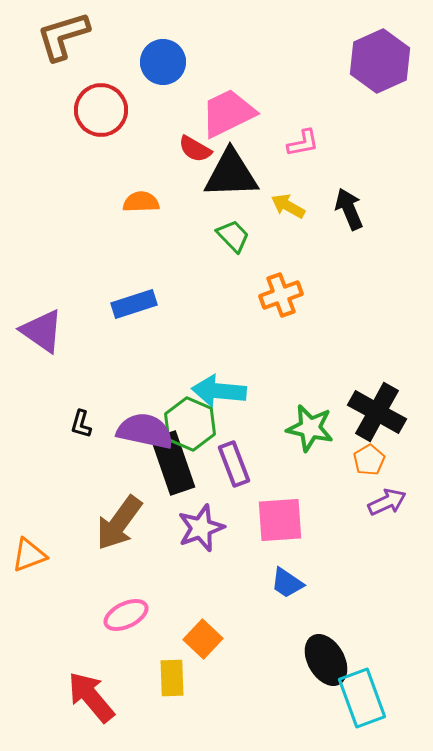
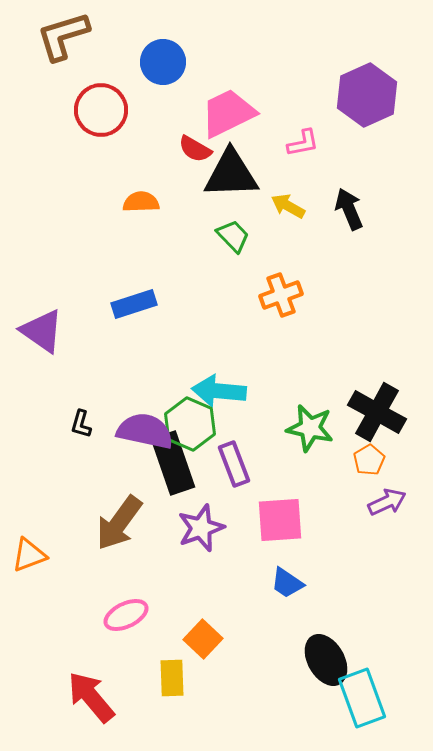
purple hexagon: moved 13 px left, 34 px down
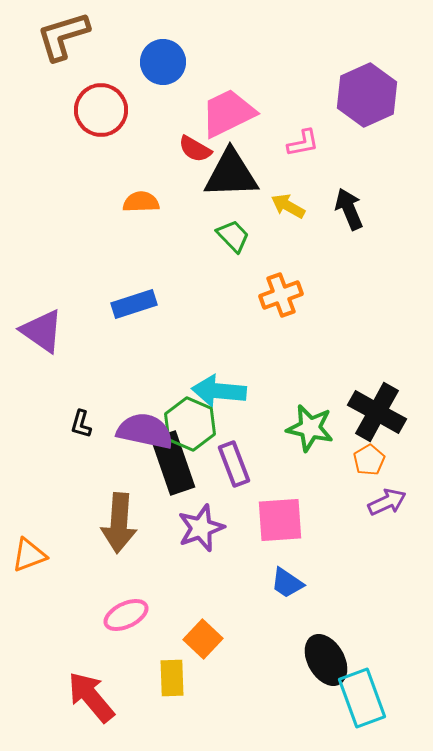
brown arrow: rotated 32 degrees counterclockwise
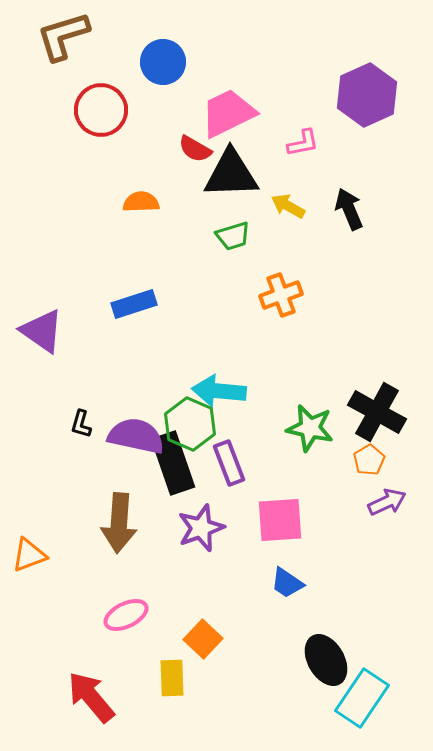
green trapezoid: rotated 117 degrees clockwise
purple semicircle: moved 9 px left, 5 px down
purple rectangle: moved 5 px left, 1 px up
cyan rectangle: rotated 54 degrees clockwise
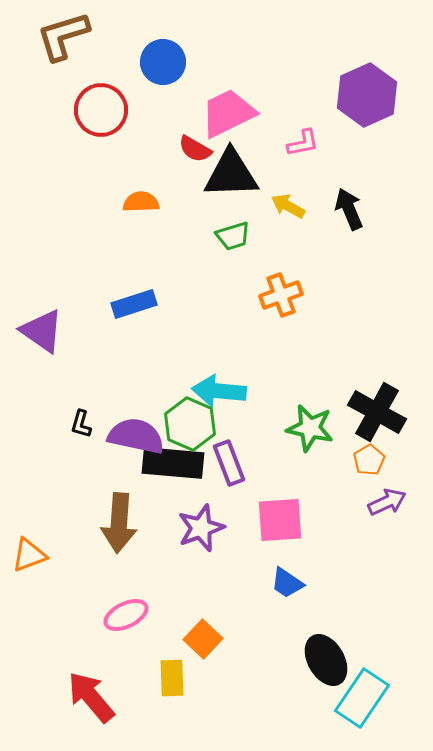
black rectangle: rotated 66 degrees counterclockwise
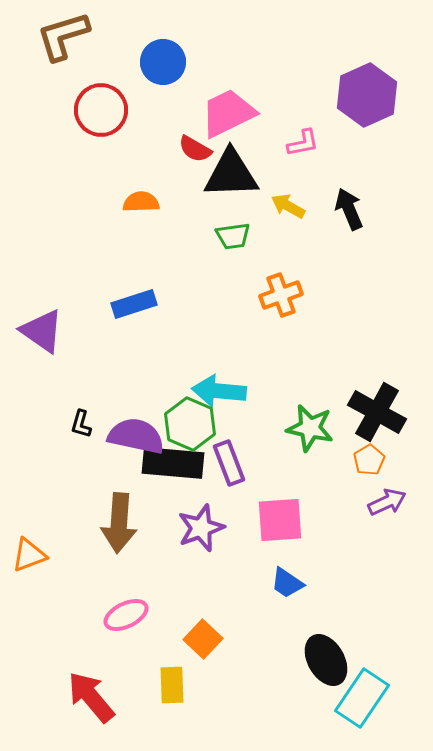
green trapezoid: rotated 9 degrees clockwise
yellow rectangle: moved 7 px down
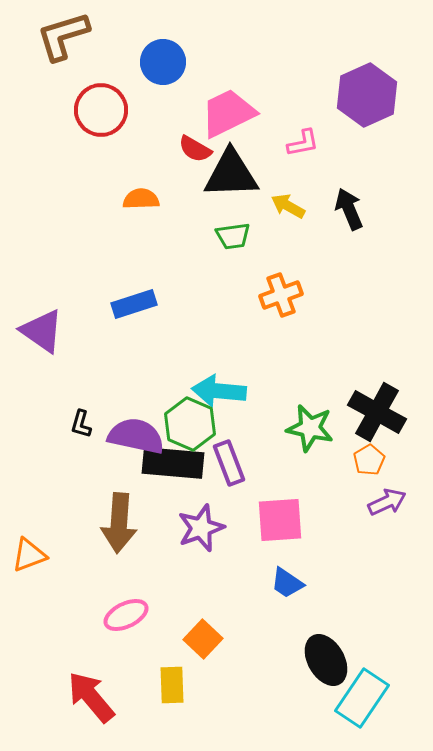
orange semicircle: moved 3 px up
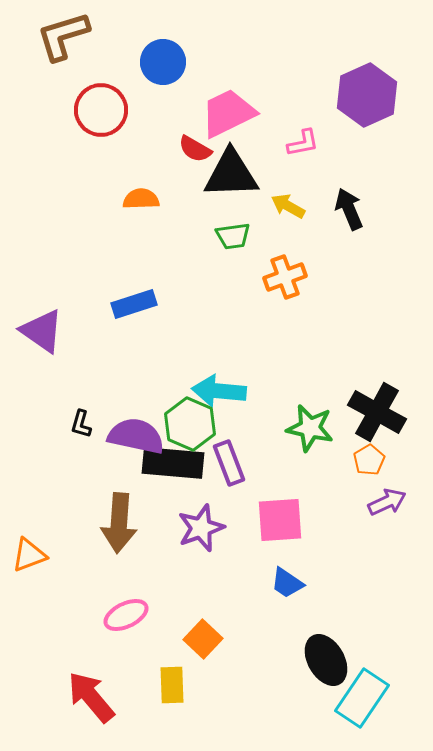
orange cross: moved 4 px right, 18 px up
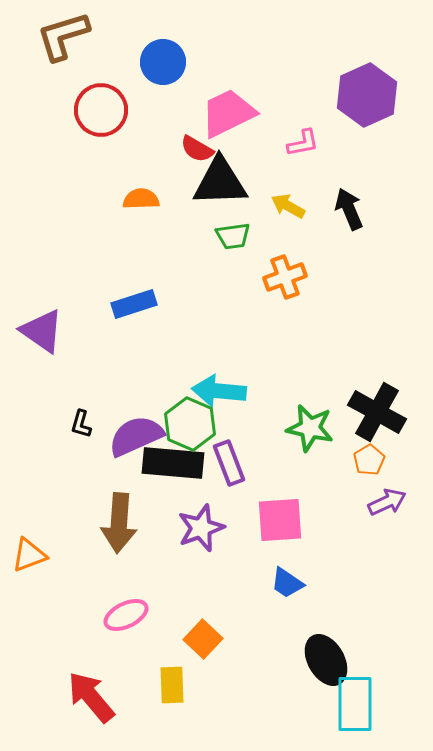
red semicircle: moved 2 px right
black triangle: moved 11 px left, 8 px down
purple semicircle: rotated 36 degrees counterclockwise
cyan rectangle: moved 7 px left, 6 px down; rotated 34 degrees counterclockwise
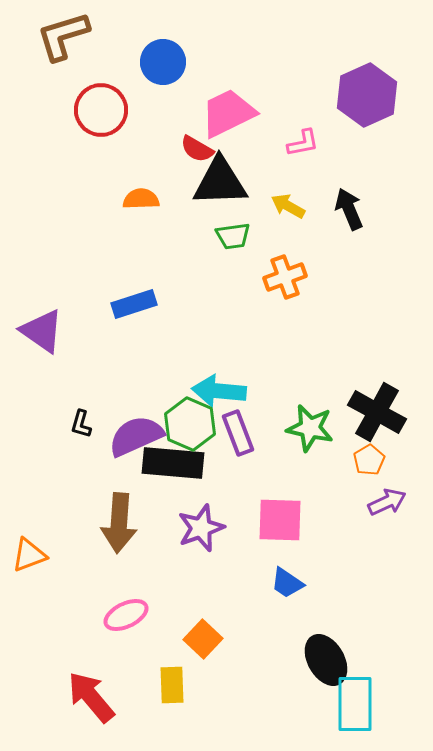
purple rectangle: moved 9 px right, 30 px up
pink square: rotated 6 degrees clockwise
